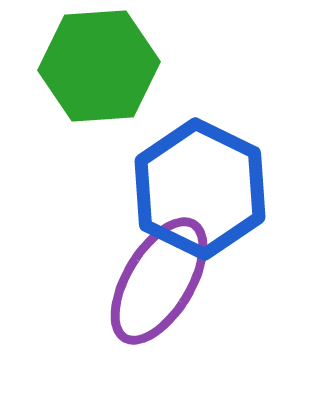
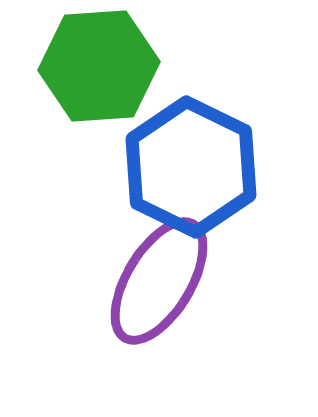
blue hexagon: moved 9 px left, 22 px up
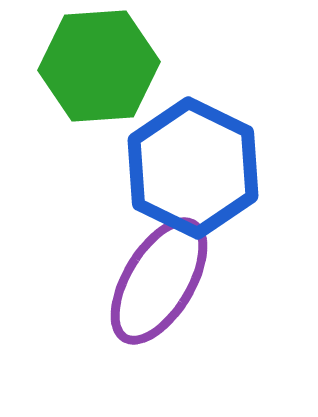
blue hexagon: moved 2 px right, 1 px down
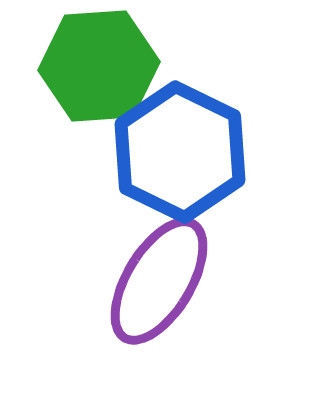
blue hexagon: moved 13 px left, 16 px up
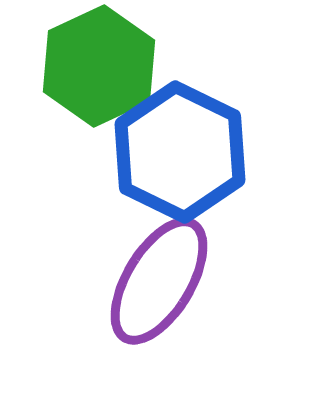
green hexagon: rotated 21 degrees counterclockwise
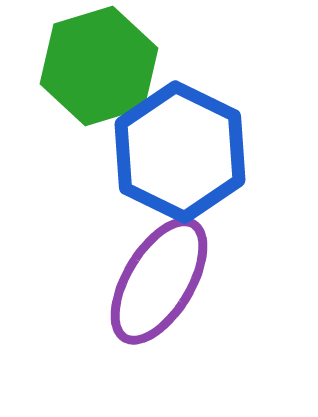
green hexagon: rotated 8 degrees clockwise
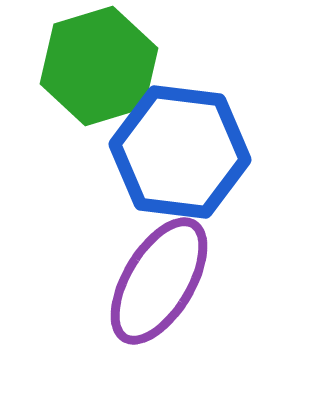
blue hexagon: rotated 19 degrees counterclockwise
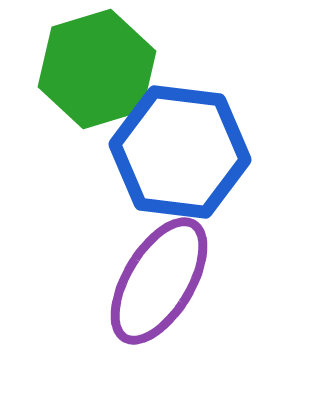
green hexagon: moved 2 px left, 3 px down
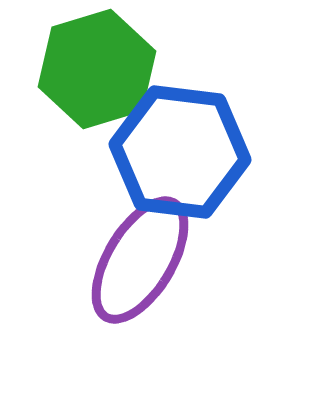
purple ellipse: moved 19 px left, 21 px up
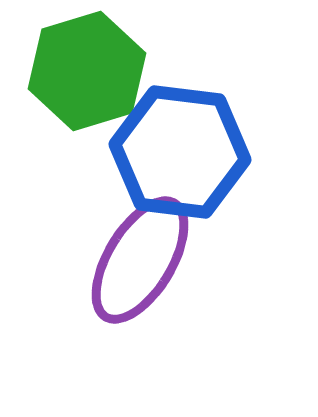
green hexagon: moved 10 px left, 2 px down
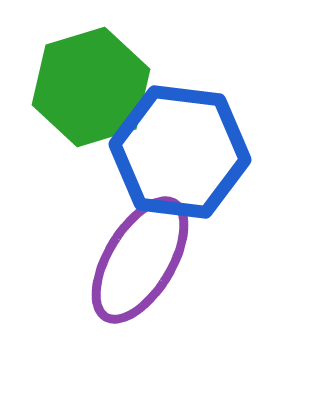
green hexagon: moved 4 px right, 16 px down
